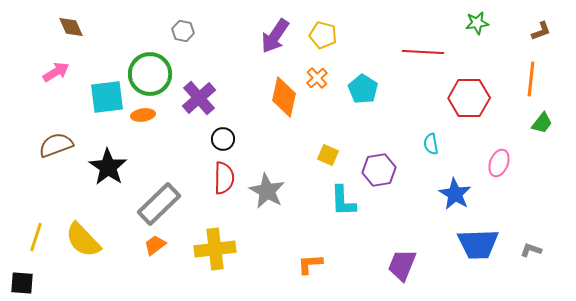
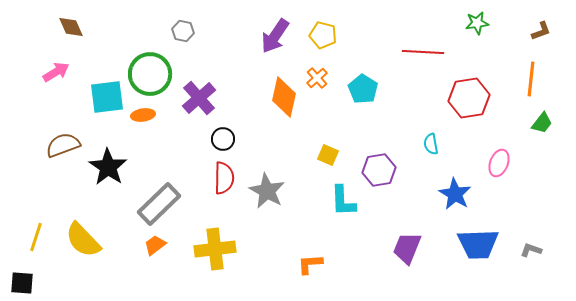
red hexagon: rotated 9 degrees counterclockwise
brown semicircle: moved 7 px right
purple trapezoid: moved 5 px right, 17 px up
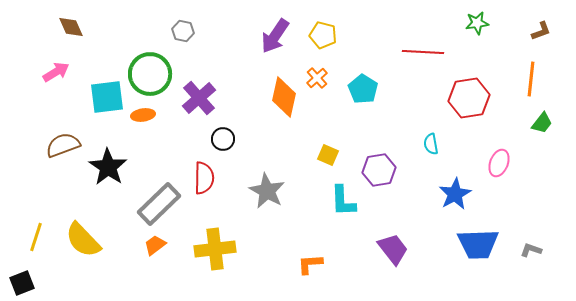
red semicircle: moved 20 px left
blue star: rotated 12 degrees clockwise
purple trapezoid: moved 14 px left, 1 px down; rotated 120 degrees clockwise
black square: rotated 25 degrees counterclockwise
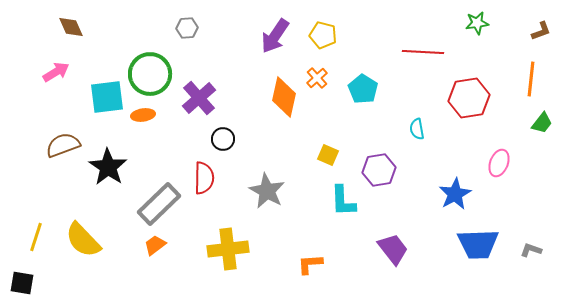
gray hexagon: moved 4 px right, 3 px up; rotated 15 degrees counterclockwise
cyan semicircle: moved 14 px left, 15 px up
yellow cross: moved 13 px right
black square: rotated 30 degrees clockwise
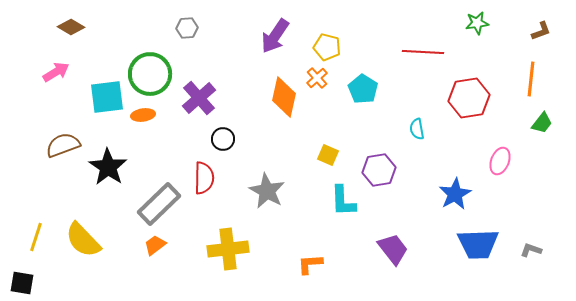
brown diamond: rotated 36 degrees counterclockwise
yellow pentagon: moved 4 px right, 12 px down
pink ellipse: moved 1 px right, 2 px up
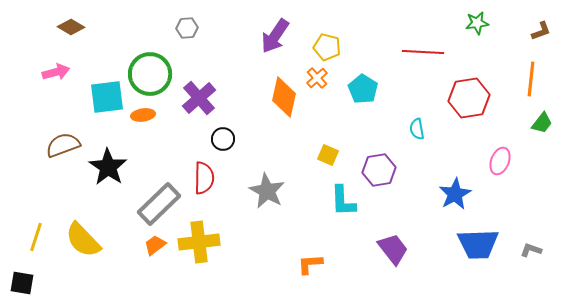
pink arrow: rotated 16 degrees clockwise
yellow cross: moved 29 px left, 7 px up
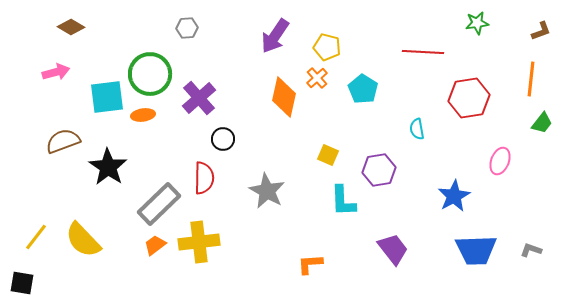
brown semicircle: moved 4 px up
blue star: moved 1 px left, 2 px down
yellow line: rotated 20 degrees clockwise
blue trapezoid: moved 2 px left, 6 px down
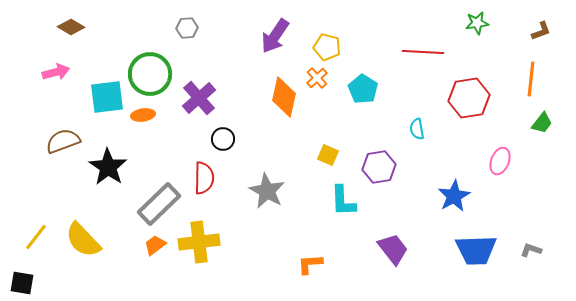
purple hexagon: moved 3 px up
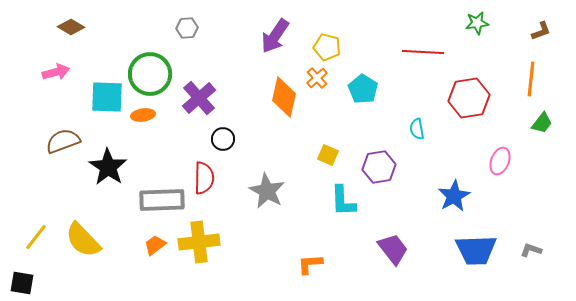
cyan square: rotated 9 degrees clockwise
gray rectangle: moved 3 px right, 4 px up; rotated 42 degrees clockwise
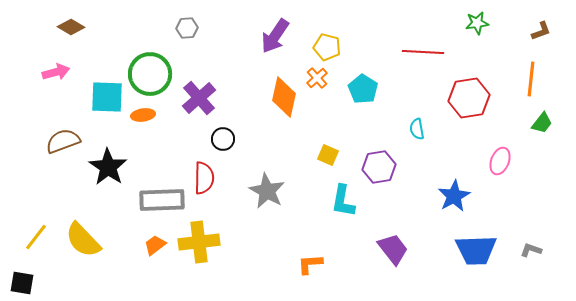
cyan L-shape: rotated 12 degrees clockwise
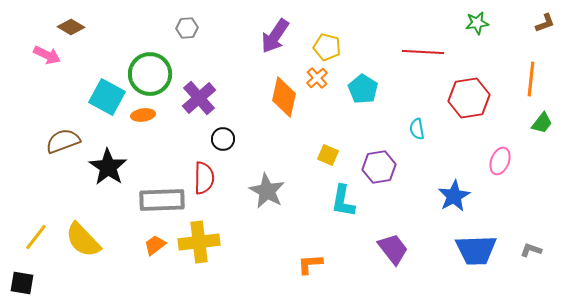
brown L-shape: moved 4 px right, 8 px up
pink arrow: moved 9 px left, 17 px up; rotated 40 degrees clockwise
cyan square: rotated 27 degrees clockwise
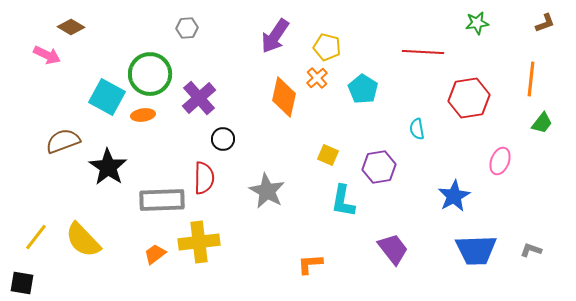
orange trapezoid: moved 9 px down
